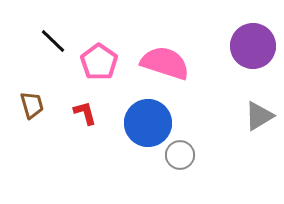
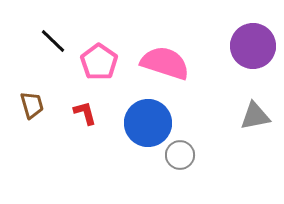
gray triangle: moved 4 px left; rotated 20 degrees clockwise
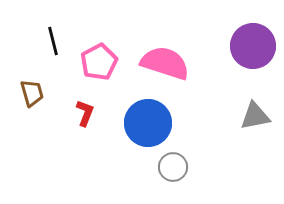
black line: rotated 32 degrees clockwise
pink pentagon: rotated 9 degrees clockwise
brown trapezoid: moved 12 px up
red L-shape: rotated 36 degrees clockwise
gray circle: moved 7 px left, 12 px down
